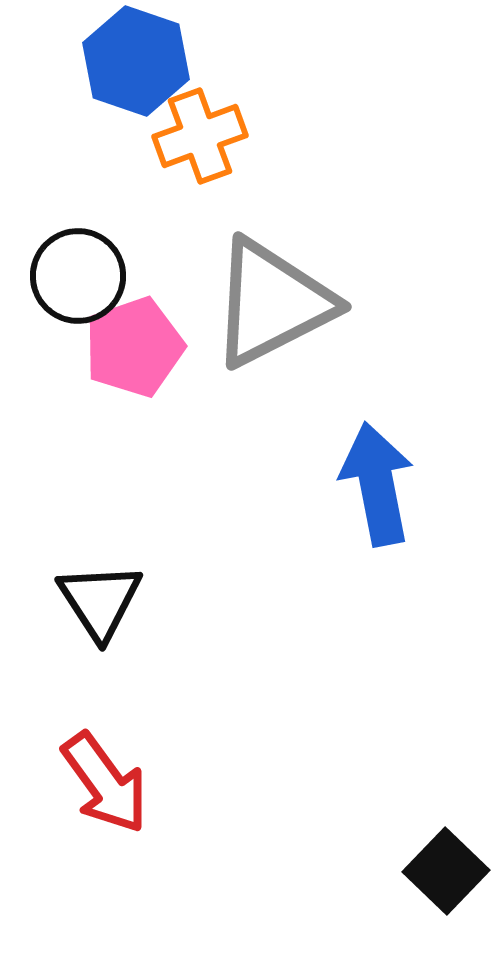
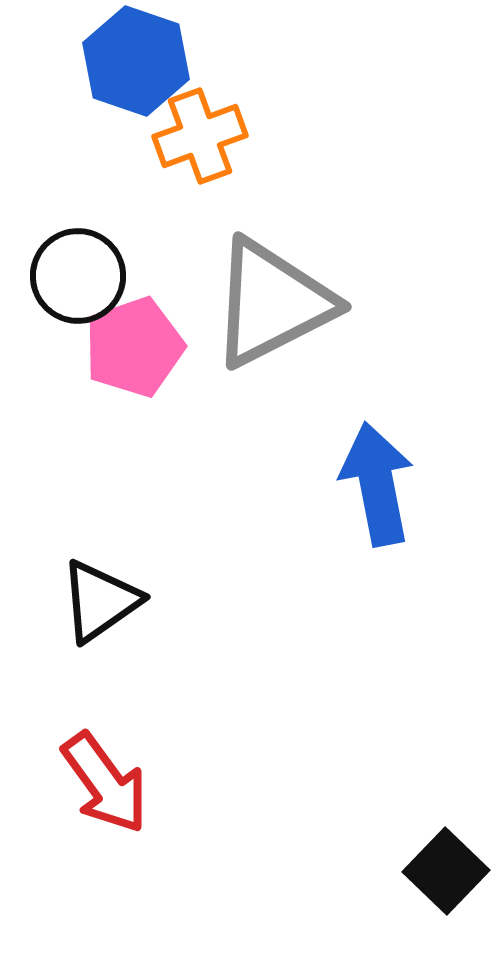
black triangle: rotated 28 degrees clockwise
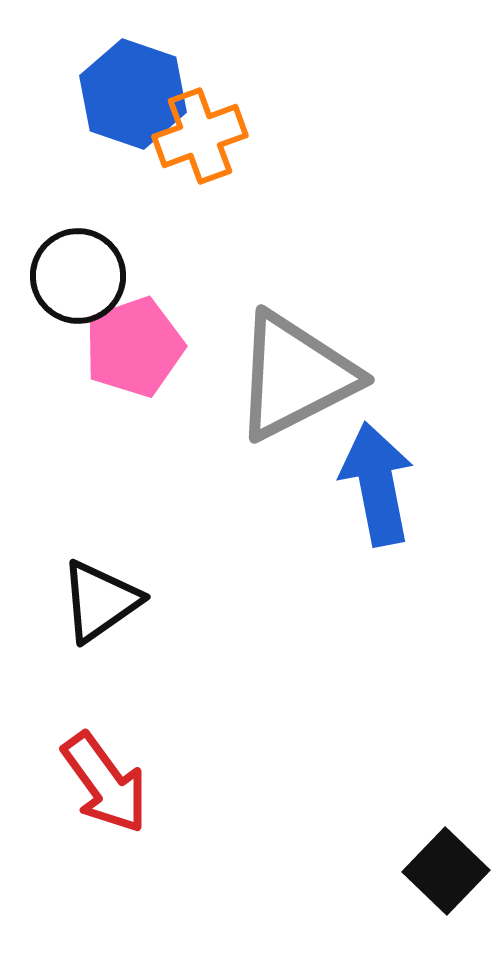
blue hexagon: moved 3 px left, 33 px down
gray triangle: moved 23 px right, 73 px down
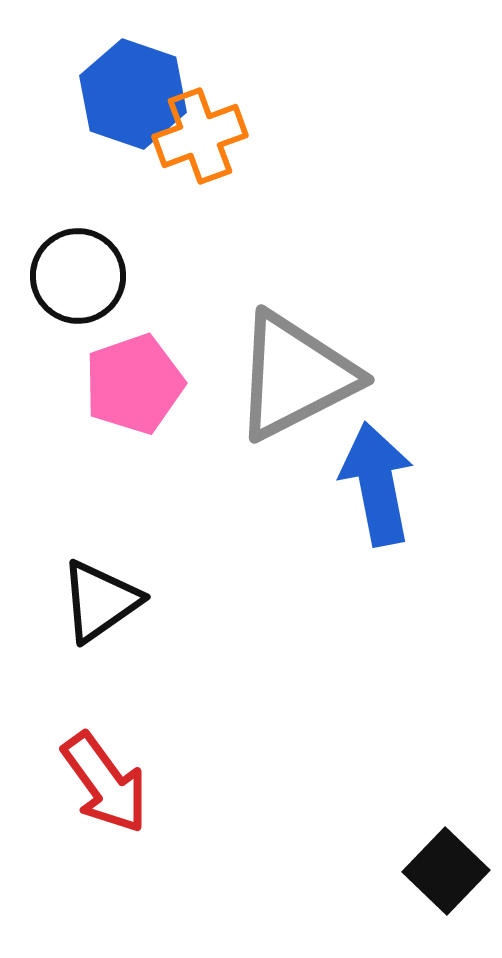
pink pentagon: moved 37 px down
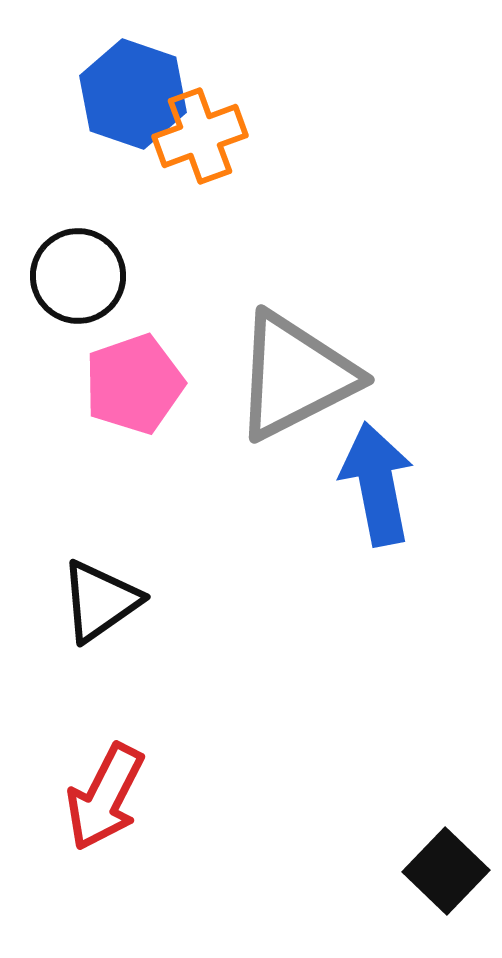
red arrow: moved 14 px down; rotated 63 degrees clockwise
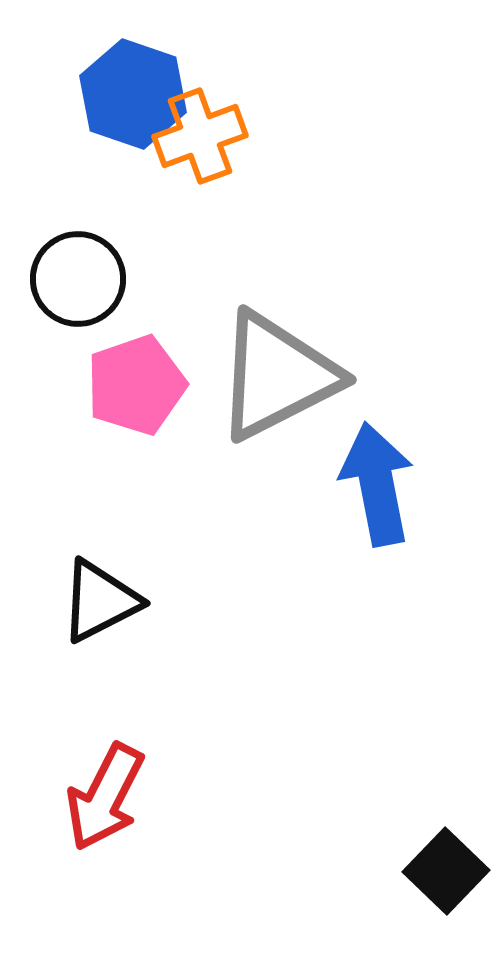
black circle: moved 3 px down
gray triangle: moved 18 px left
pink pentagon: moved 2 px right, 1 px down
black triangle: rotated 8 degrees clockwise
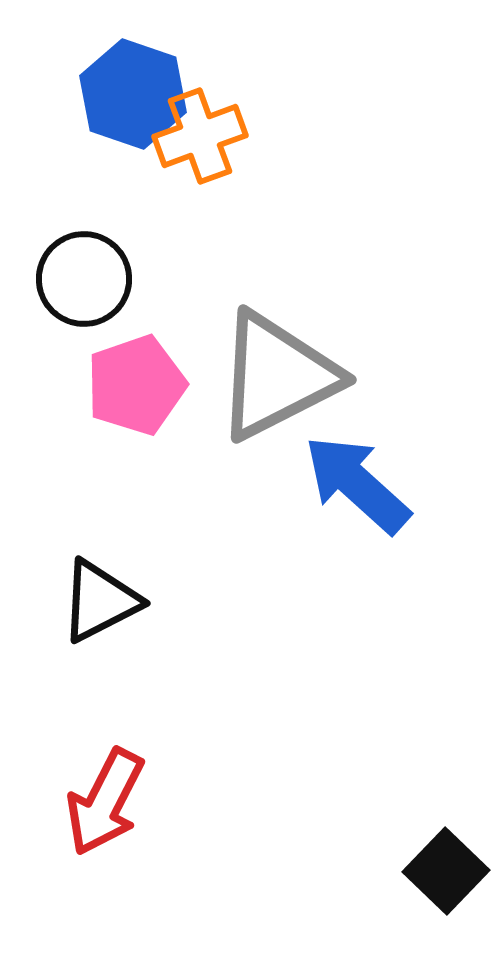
black circle: moved 6 px right
blue arrow: moved 20 px left; rotated 37 degrees counterclockwise
red arrow: moved 5 px down
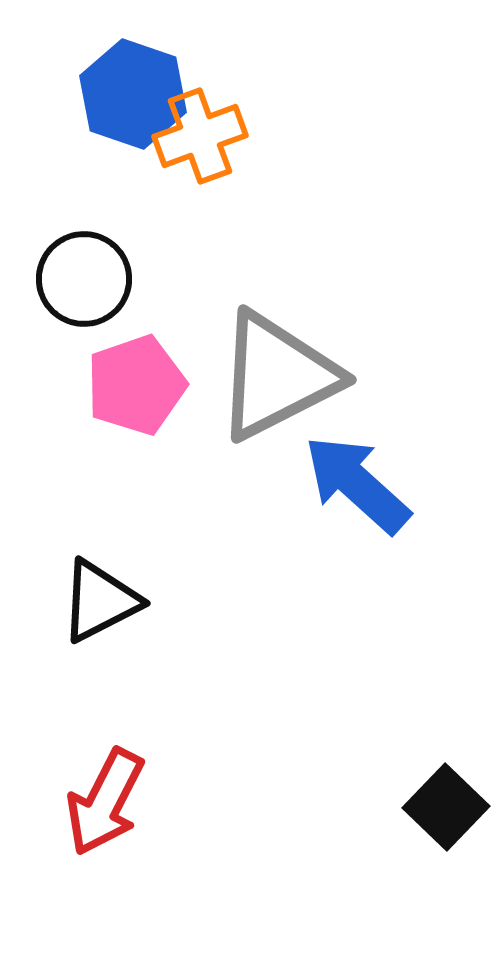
black square: moved 64 px up
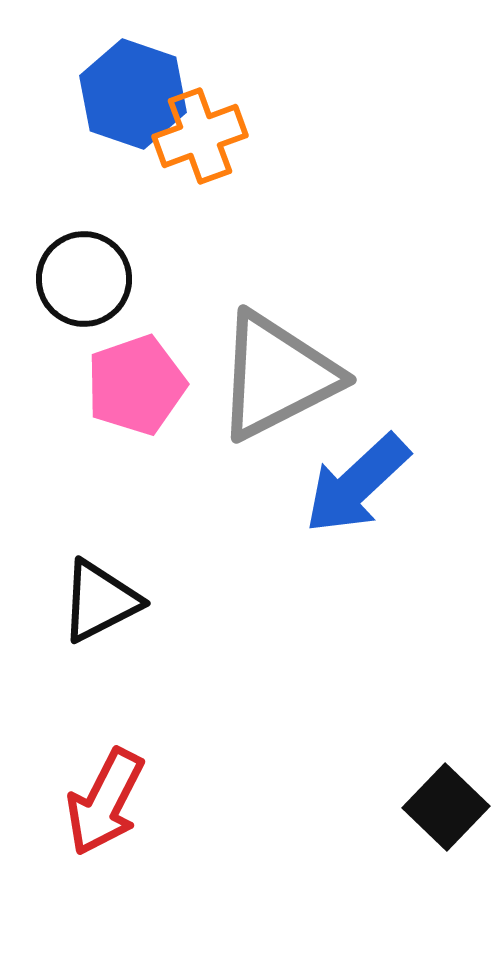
blue arrow: rotated 85 degrees counterclockwise
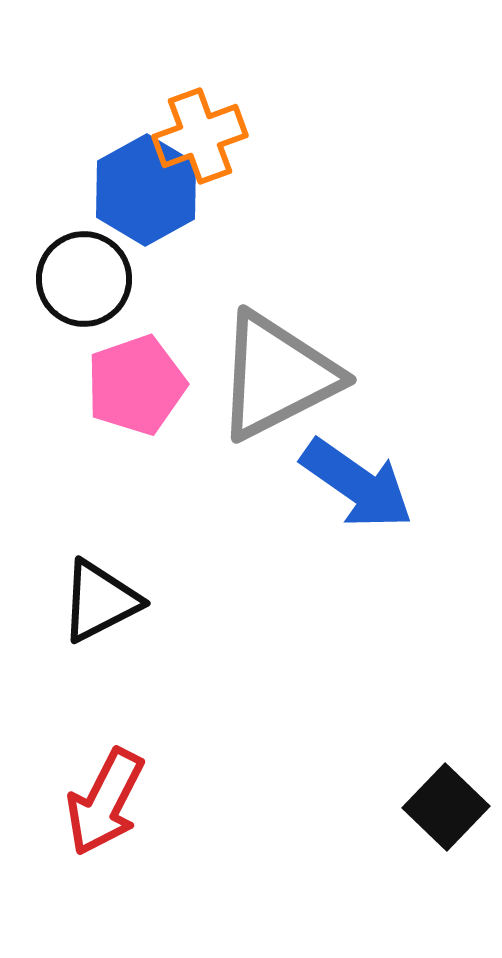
blue hexagon: moved 13 px right, 96 px down; rotated 12 degrees clockwise
blue arrow: rotated 102 degrees counterclockwise
